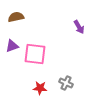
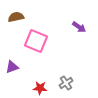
purple arrow: rotated 24 degrees counterclockwise
purple triangle: moved 21 px down
pink square: moved 1 px right, 13 px up; rotated 15 degrees clockwise
gray cross: rotated 32 degrees clockwise
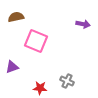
purple arrow: moved 4 px right, 3 px up; rotated 24 degrees counterclockwise
gray cross: moved 1 px right, 2 px up; rotated 32 degrees counterclockwise
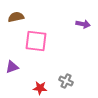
pink square: rotated 15 degrees counterclockwise
gray cross: moved 1 px left
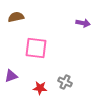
purple arrow: moved 1 px up
pink square: moved 7 px down
purple triangle: moved 1 px left, 9 px down
gray cross: moved 1 px left, 1 px down
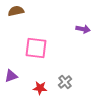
brown semicircle: moved 6 px up
purple arrow: moved 6 px down
gray cross: rotated 24 degrees clockwise
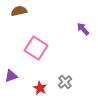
brown semicircle: moved 3 px right
purple arrow: rotated 144 degrees counterclockwise
pink square: rotated 25 degrees clockwise
red star: rotated 24 degrees clockwise
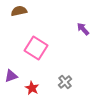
red star: moved 8 px left
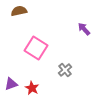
purple arrow: moved 1 px right
purple triangle: moved 8 px down
gray cross: moved 12 px up
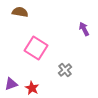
brown semicircle: moved 1 px right, 1 px down; rotated 21 degrees clockwise
purple arrow: rotated 16 degrees clockwise
